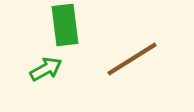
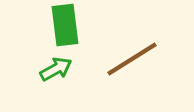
green arrow: moved 10 px right
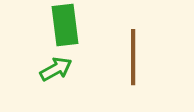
brown line: moved 1 px right, 2 px up; rotated 58 degrees counterclockwise
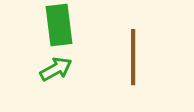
green rectangle: moved 6 px left
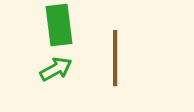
brown line: moved 18 px left, 1 px down
